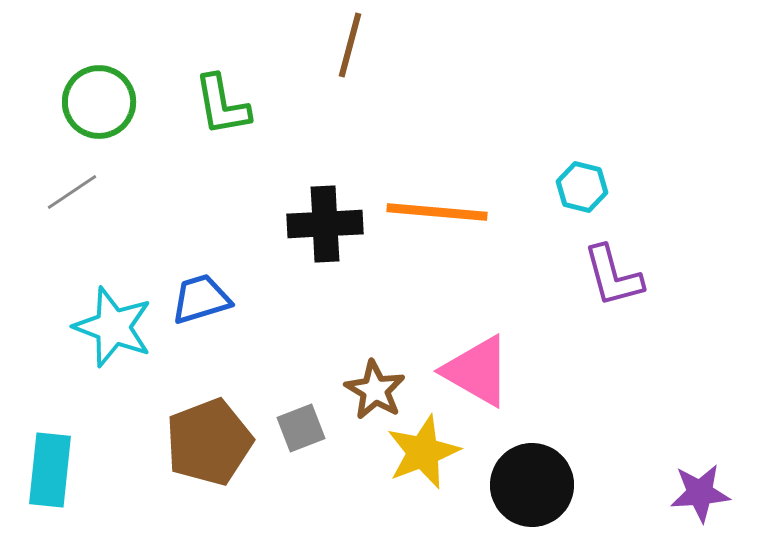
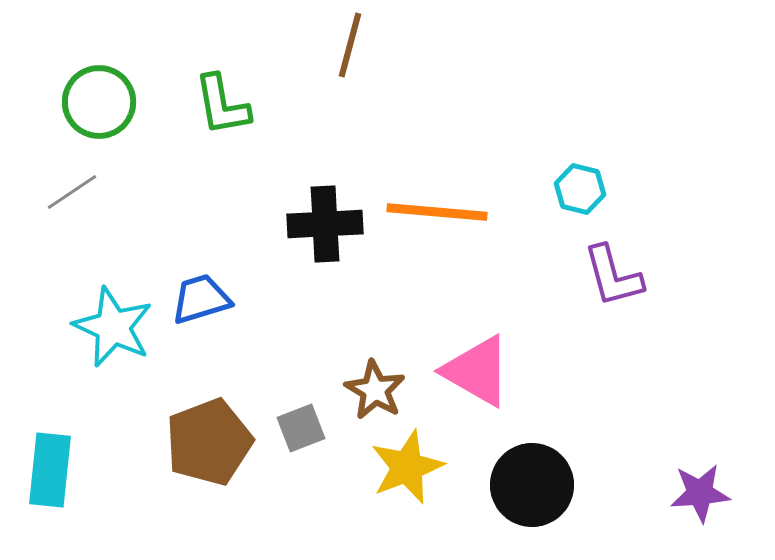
cyan hexagon: moved 2 px left, 2 px down
cyan star: rotated 4 degrees clockwise
yellow star: moved 16 px left, 15 px down
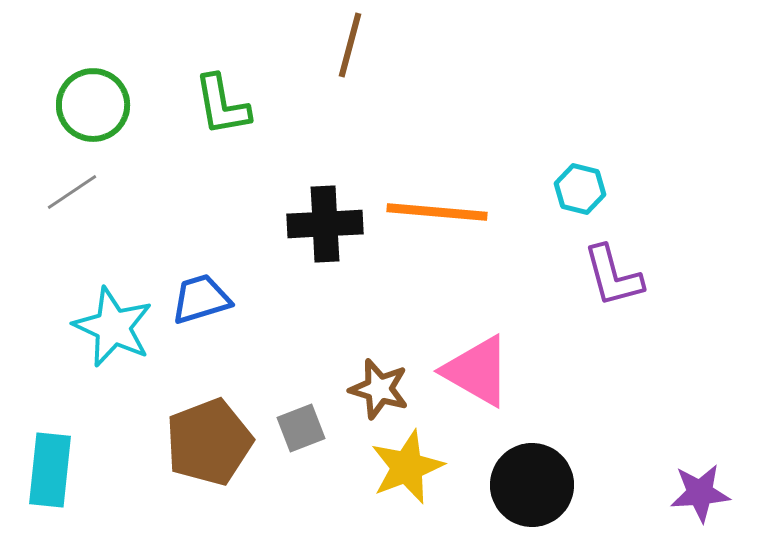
green circle: moved 6 px left, 3 px down
brown star: moved 4 px right, 1 px up; rotated 14 degrees counterclockwise
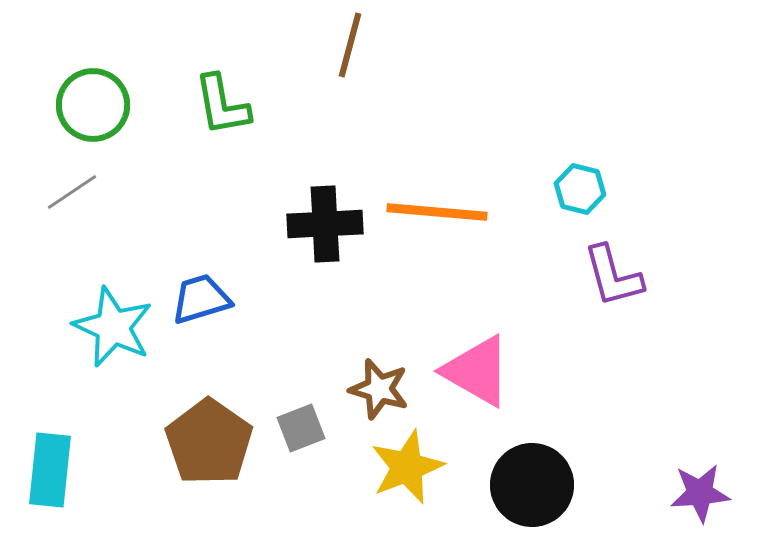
brown pentagon: rotated 16 degrees counterclockwise
